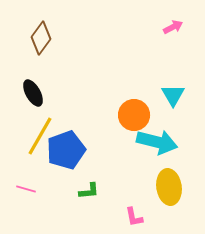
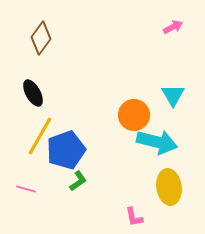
green L-shape: moved 11 px left, 10 px up; rotated 30 degrees counterclockwise
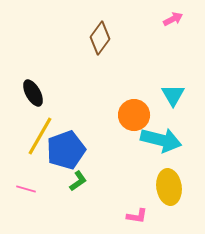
pink arrow: moved 8 px up
brown diamond: moved 59 px right
cyan arrow: moved 4 px right, 2 px up
pink L-shape: moved 3 px right, 1 px up; rotated 70 degrees counterclockwise
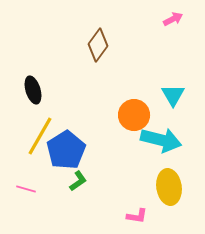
brown diamond: moved 2 px left, 7 px down
black ellipse: moved 3 px up; rotated 12 degrees clockwise
blue pentagon: rotated 12 degrees counterclockwise
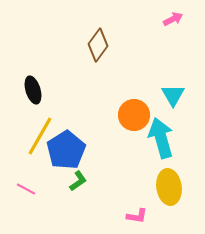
cyan arrow: moved 2 px up; rotated 120 degrees counterclockwise
pink line: rotated 12 degrees clockwise
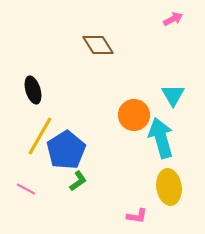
brown diamond: rotated 68 degrees counterclockwise
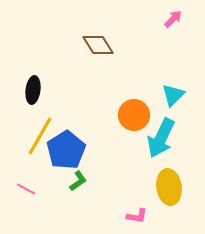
pink arrow: rotated 18 degrees counterclockwise
black ellipse: rotated 24 degrees clockwise
cyan triangle: rotated 15 degrees clockwise
cyan arrow: rotated 138 degrees counterclockwise
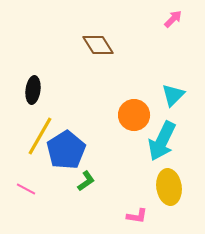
cyan arrow: moved 1 px right, 3 px down
green L-shape: moved 8 px right
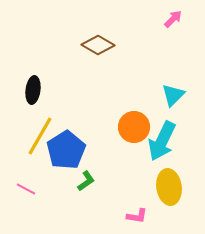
brown diamond: rotated 28 degrees counterclockwise
orange circle: moved 12 px down
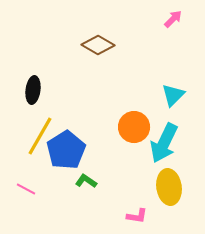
cyan arrow: moved 2 px right, 2 px down
green L-shape: rotated 110 degrees counterclockwise
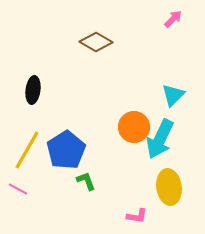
brown diamond: moved 2 px left, 3 px up
yellow line: moved 13 px left, 14 px down
cyan arrow: moved 4 px left, 4 px up
green L-shape: rotated 35 degrees clockwise
pink line: moved 8 px left
